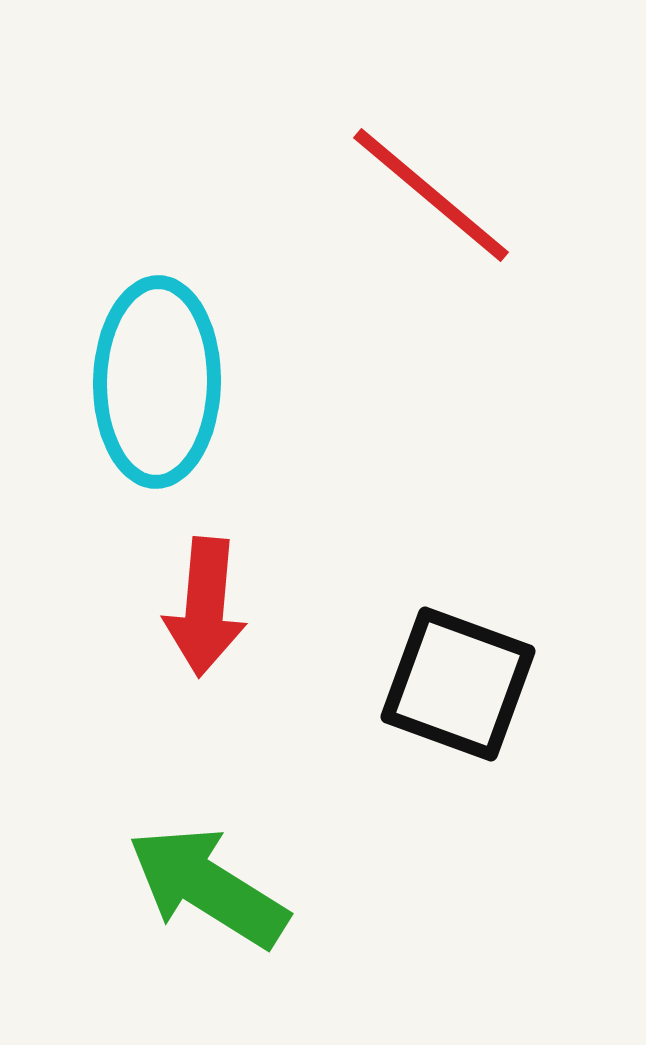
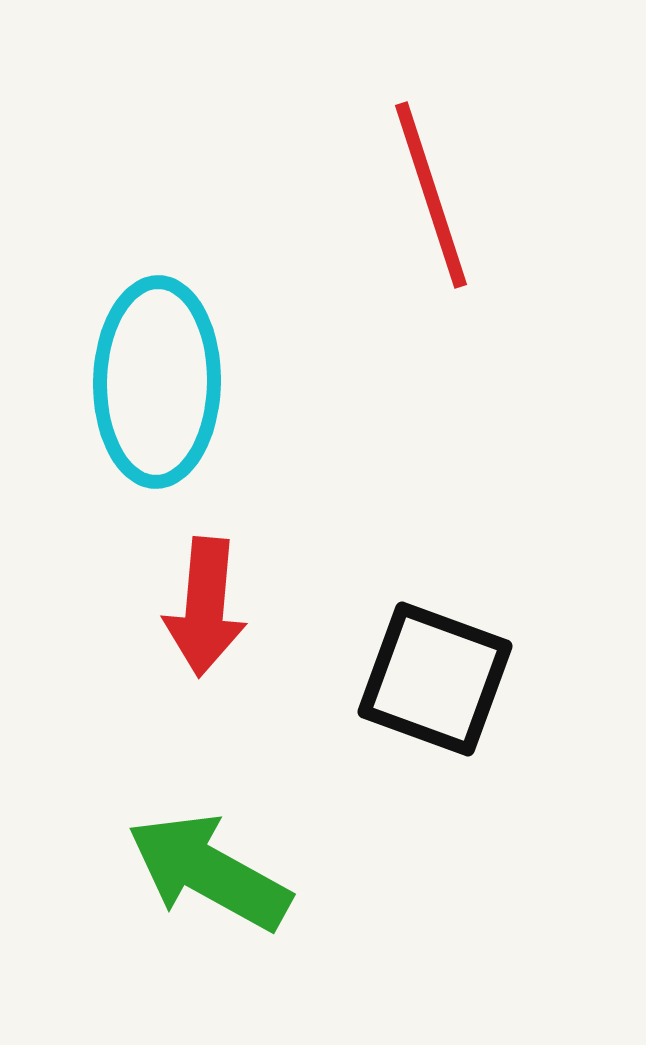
red line: rotated 32 degrees clockwise
black square: moved 23 px left, 5 px up
green arrow: moved 1 px right, 15 px up; rotated 3 degrees counterclockwise
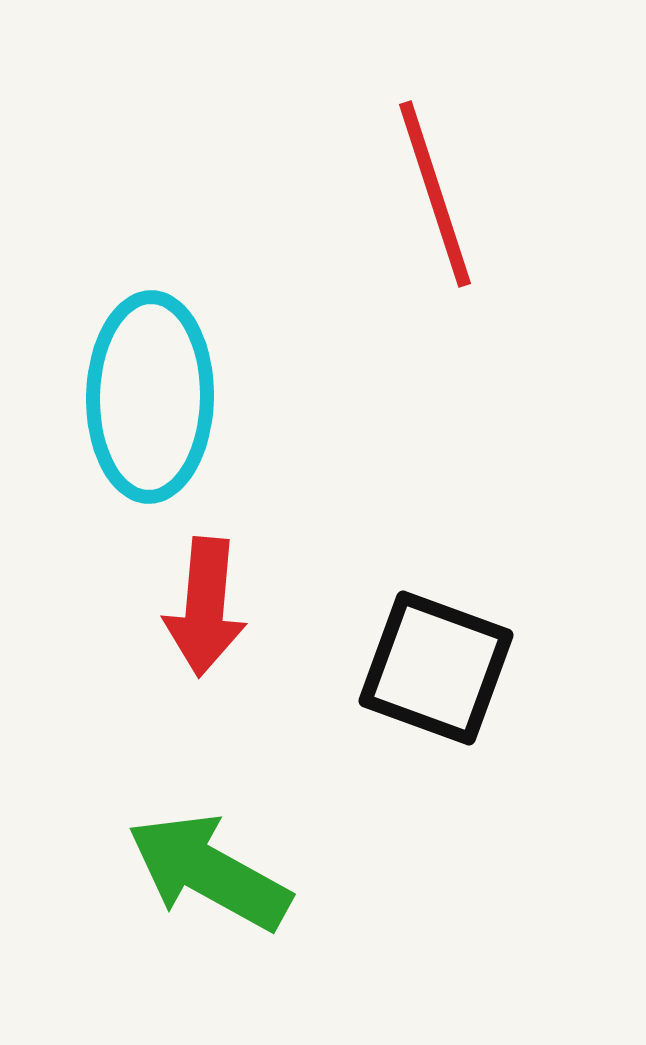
red line: moved 4 px right, 1 px up
cyan ellipse: moved 7 px left, 15 px down
black square: moved 1 px right, 11 px up
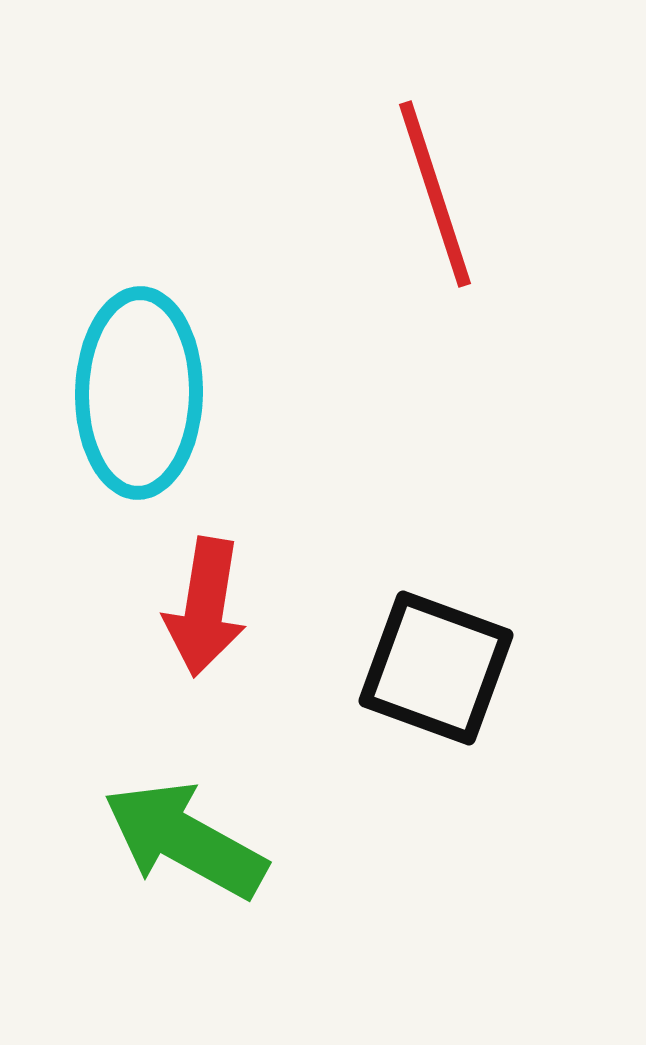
cyan ellipse: moved 11 px left, 4 px up
red arrow: rotated 4 degrees clockwise
green arrow: moved 24 px left, 32 px up
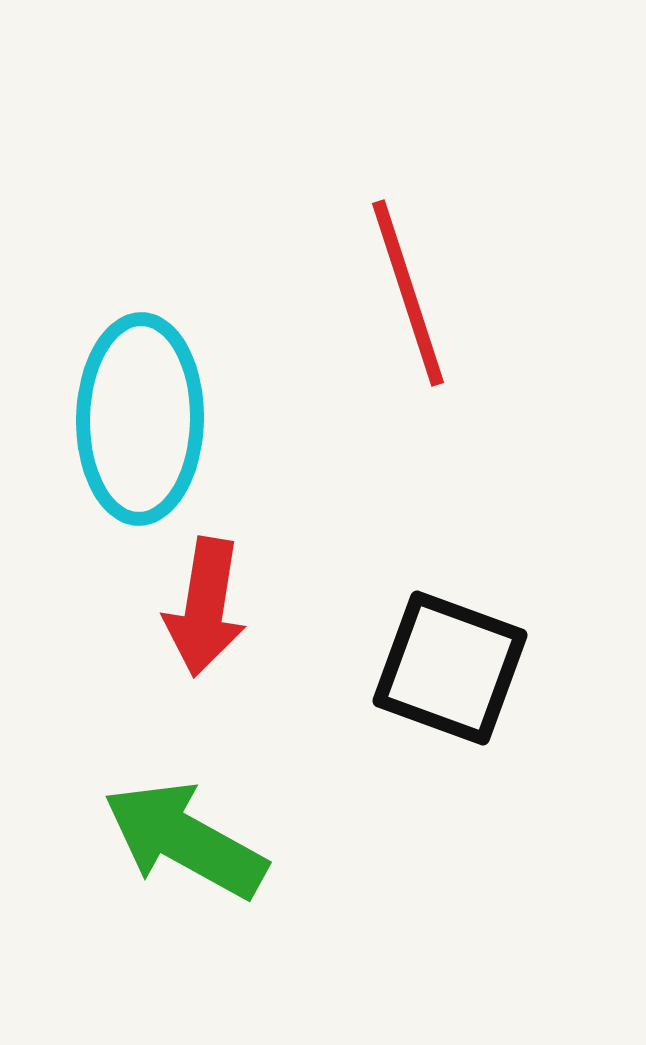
red line: moved 27 px left, 99 px down
cyan ellipse: moved 1 px right, 26 px down
black square: moved 14 px right
